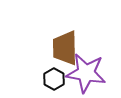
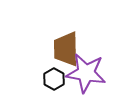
brown trapezoid: moved 1 px right, 1 px down
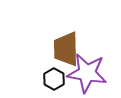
purple star: moved 1 px right
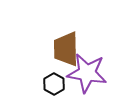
black hexagon: moved 5 px down
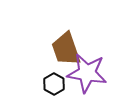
brown trapezoid: rotated 18 degrees counterclockwise
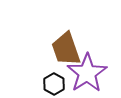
purple star: rotated 30 degrees clockwise
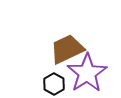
brown trapezoid: moved 1 px right; rotated 84 degrees clockwise
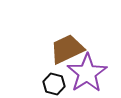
black hexagon: rotated 15 degrees counterclockwise
